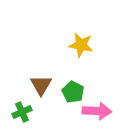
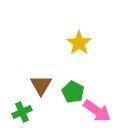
yellow star: moved 2 px left, 2 px up; rotated 25 degrees clockwise
pink arrow: rotated 32 degrees clockwise
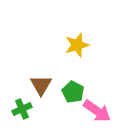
yellow star: moved 2 px left, 2 px down; rotated 20 degrees clockwise
green cross: moved 3 px up
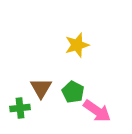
brown triangle: moved 3 px down
green cross: moved 2 px left, 1 px up; rotated 18 degrees clockwise
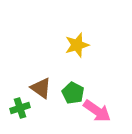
brown triangle: rotated 25 degrees counterclockwise
green pentagon: moved 1 px down
green cross: rotated 12 degrees counterclockwise
